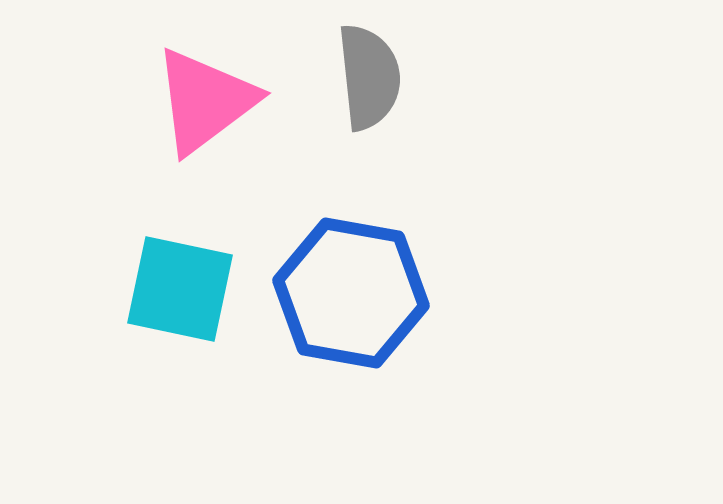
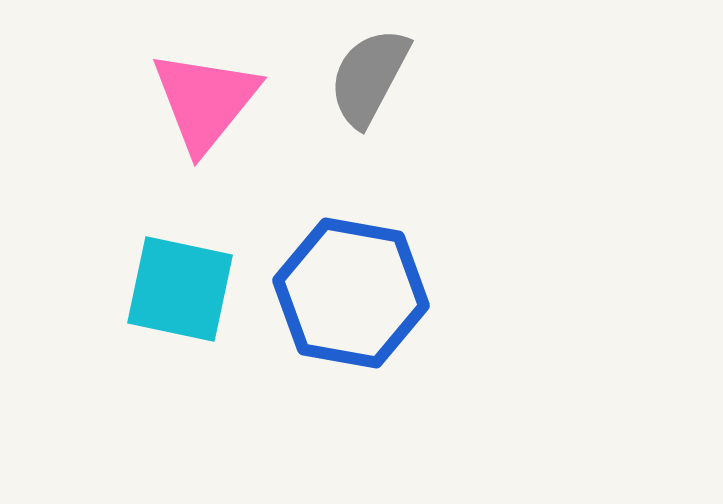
gray semicircle: rotated 146 degrees counterclockwise
pink triangle: rotated 14 degrees counterclockwise
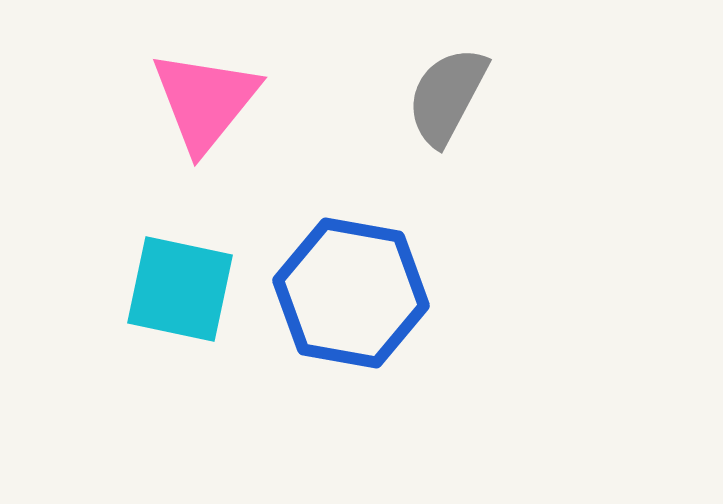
gray semicircle: moved 78 px right, 19 px down
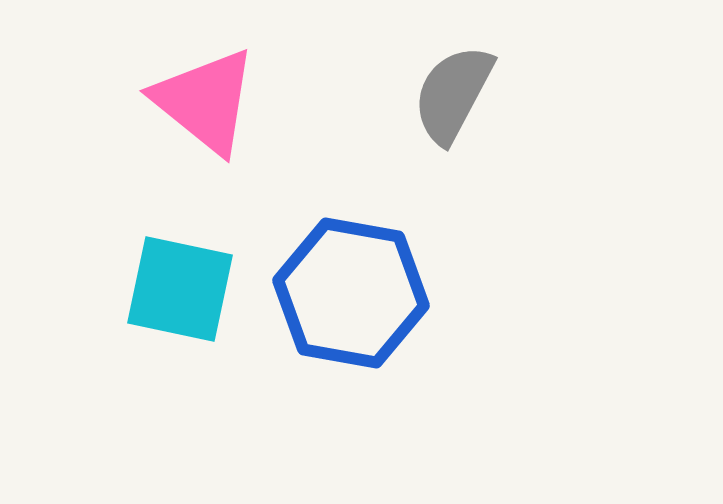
gray semicircle: moved 6 px right, 2 px up
pink triangle: rotated 30 degrees counterclockwise
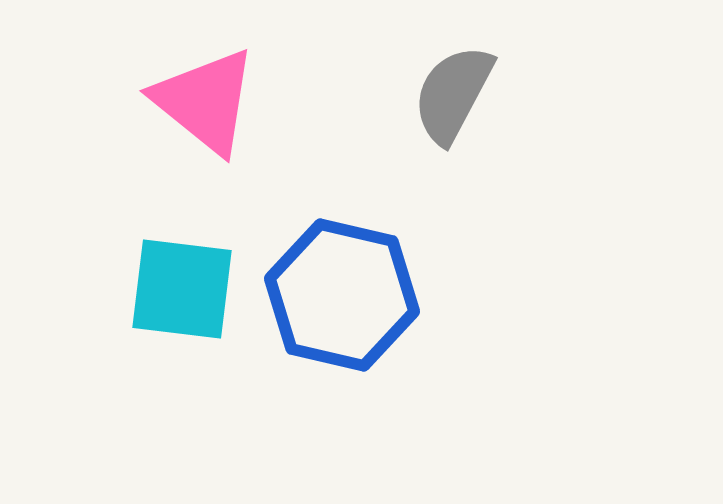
cyan square: moved 2 px right; rotated 5 degrees counterclockwise
blue hexagon: moved 9 px left, 2 px down; rotated 3 degrees clockwise
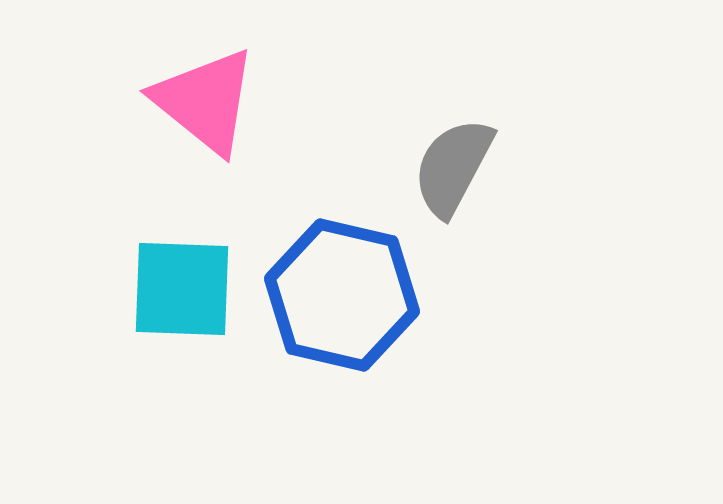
gray semicircle: moved 73 px down
cyan square: rotated 5 degrees counterclockwise
